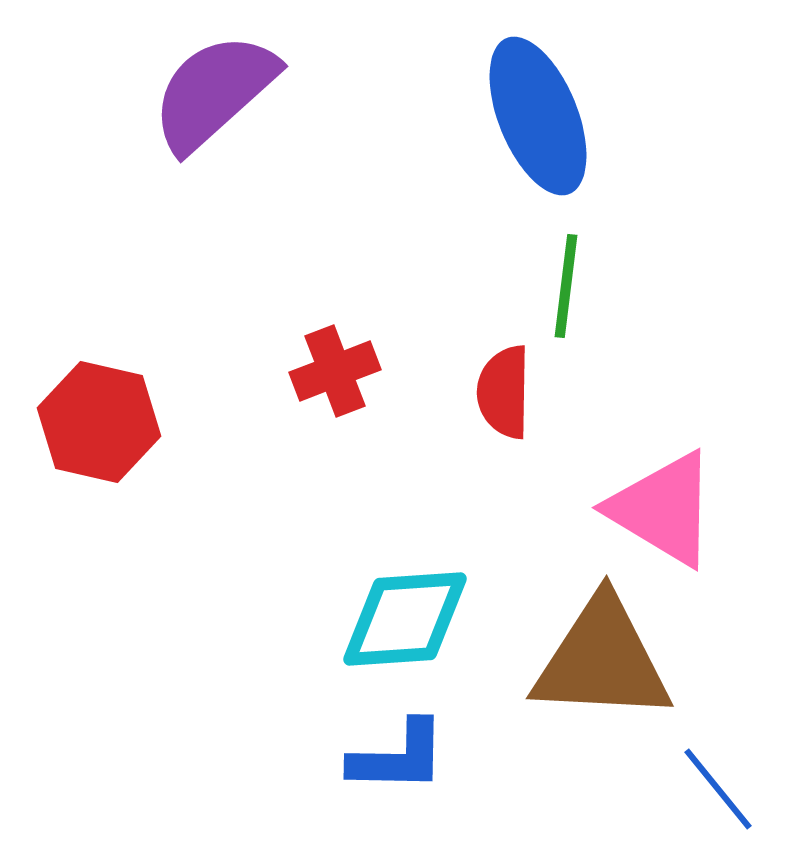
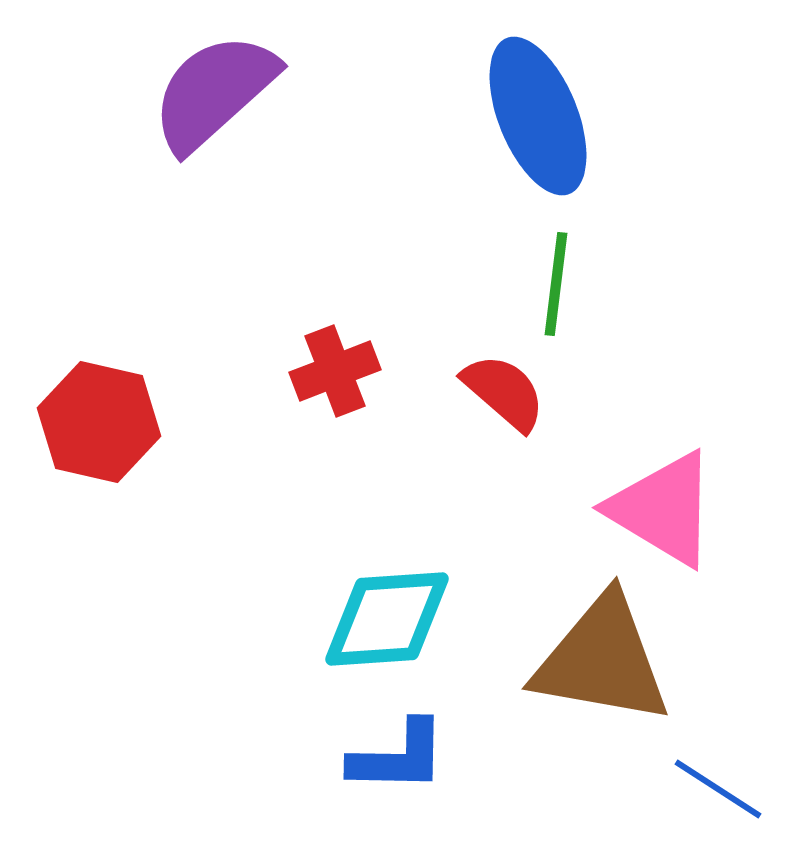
green line: moved 10 px left, 2 px up
red semicircle: rotated 130 degrees clockwise
cyan diamond: moved 18 px left
brown triangle: rotated 7 degrees clockwise
blue line: rotated 18 degrees counterclockwise
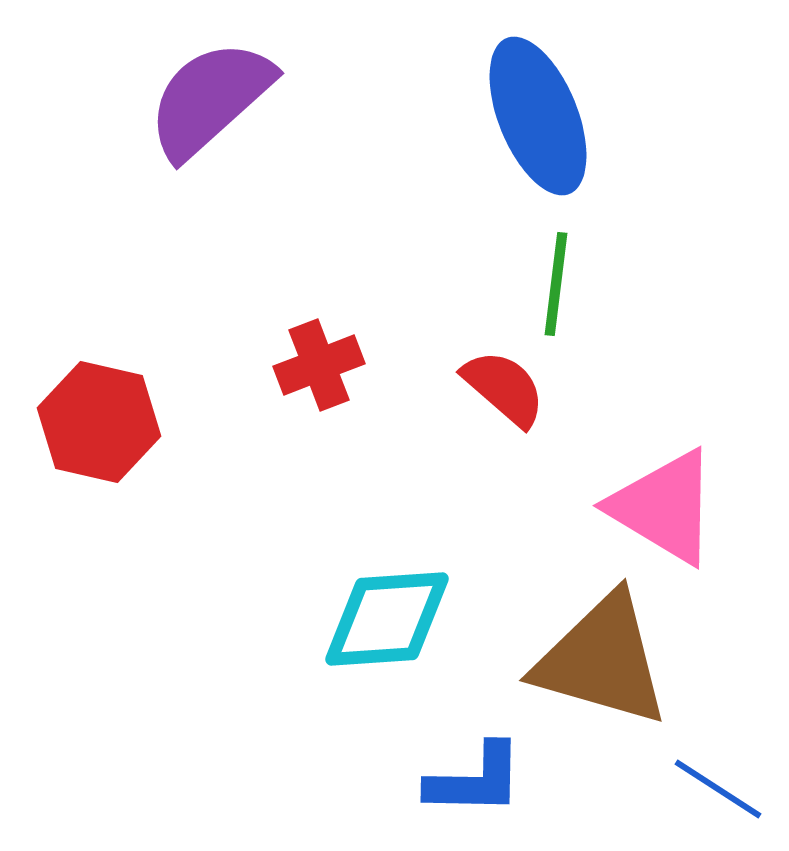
purple semicircle: moved 4 px left, 7 px down
red cross: moved 16 px left, 6 px up
red semicircle: moved 4 px up
pink triangle: moved 1 px right, 2 px up
brown triangle: rotated 6 degrees clockwise
blue L-shape: moved 77 px right, 23 px down
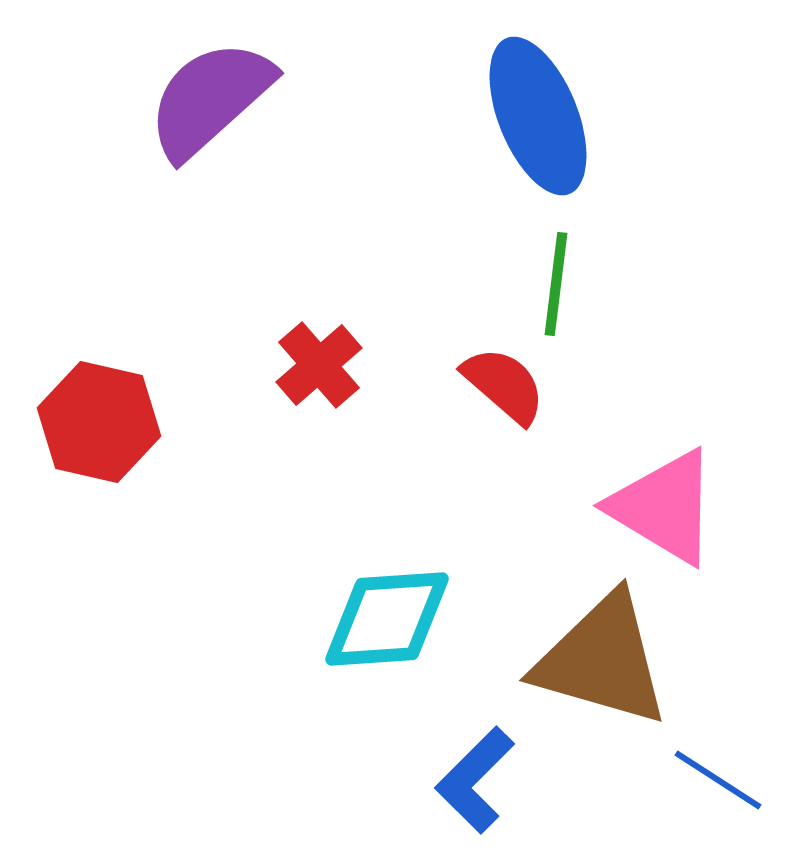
red cross: rotated 20 degrees counterclockwise
red semicircle: moved 3 px up
blue L-shape: rotated 134 degrees clockwise
blue line: moved 9 px up
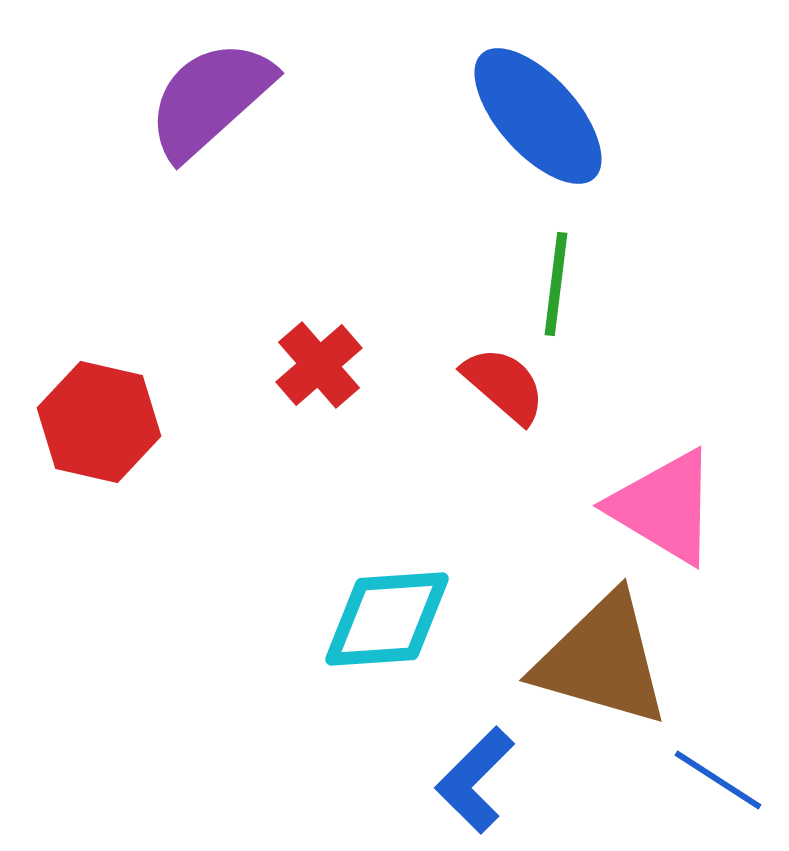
blue ellipse: rotated 20 degrees counterclockwise
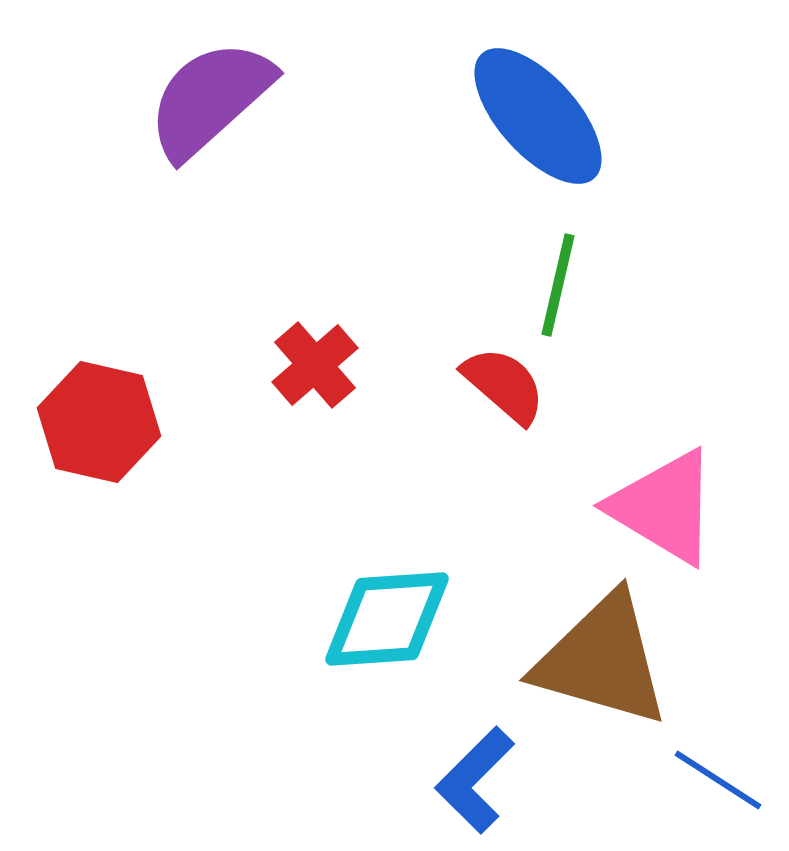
green line: moved 2 px right, 1 px down; rotated 6 degrees clockwise
red cross: moved 4 px left
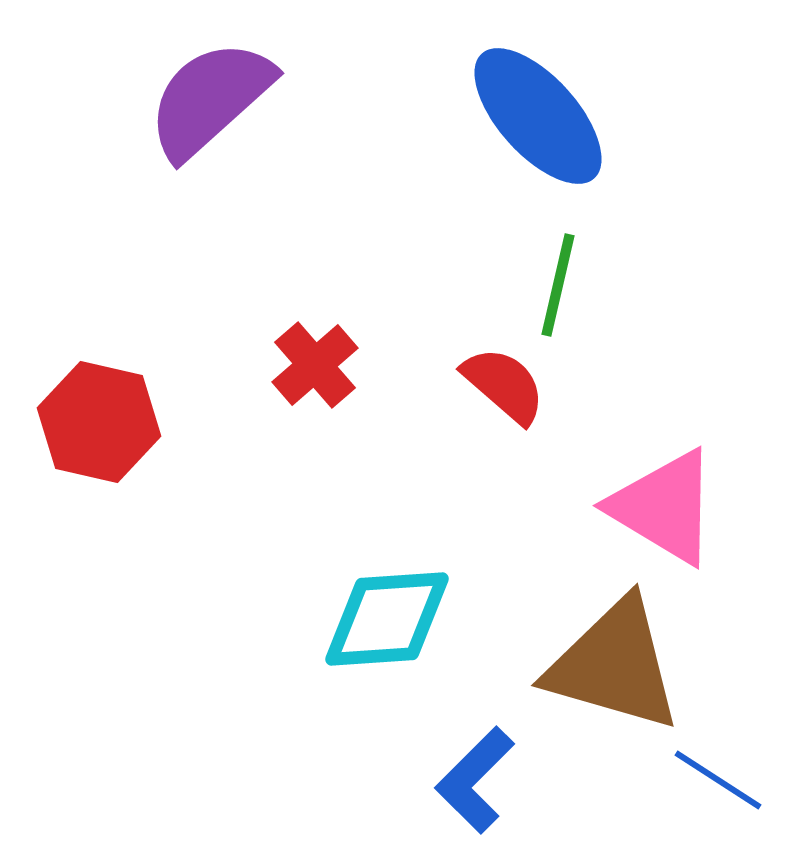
brown triangle: moved 12 px right, 5 px down
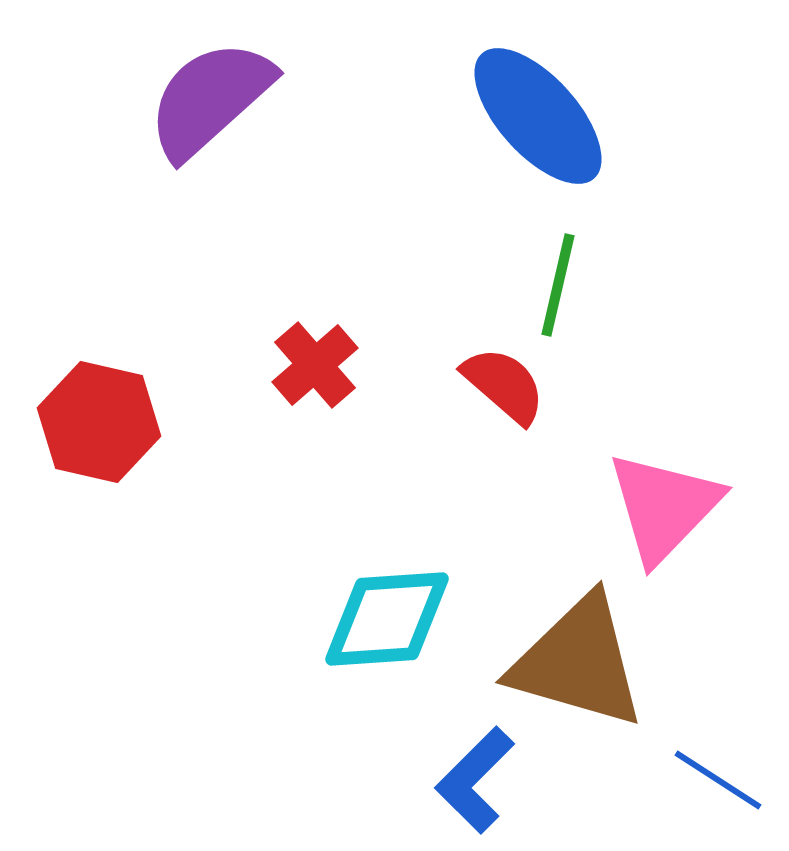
pink triangle: rotated 43 degrees clockwise
brown triangle: moved 36 px left, 3 px up
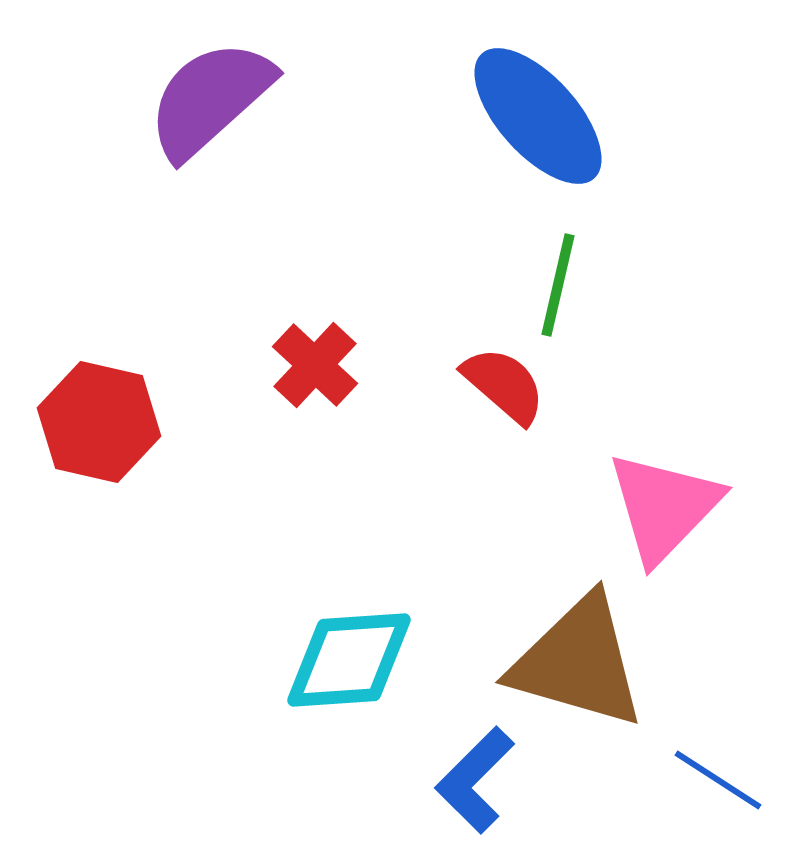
red cross: rotated 6 degrees counterclockwise
cyan diamond: moved 38 px left, 41 px down
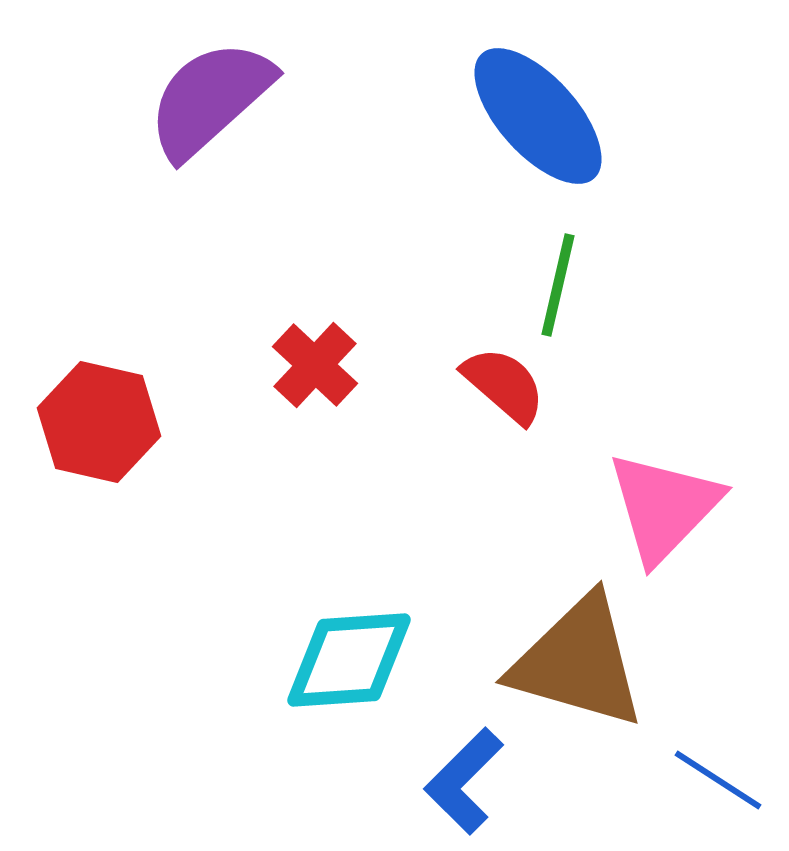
blue L-shape: moved 11 px left, 1 px down
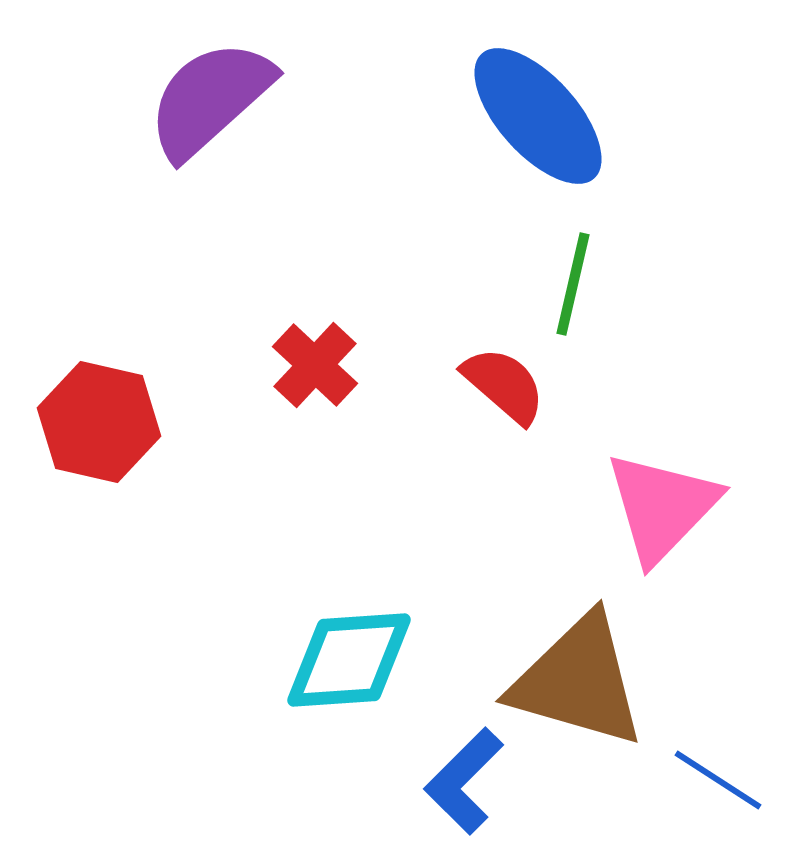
green line: moved 15 px right, 1 px up
pink triangle: moved 2 px left
brown triangle: moved 19 px down
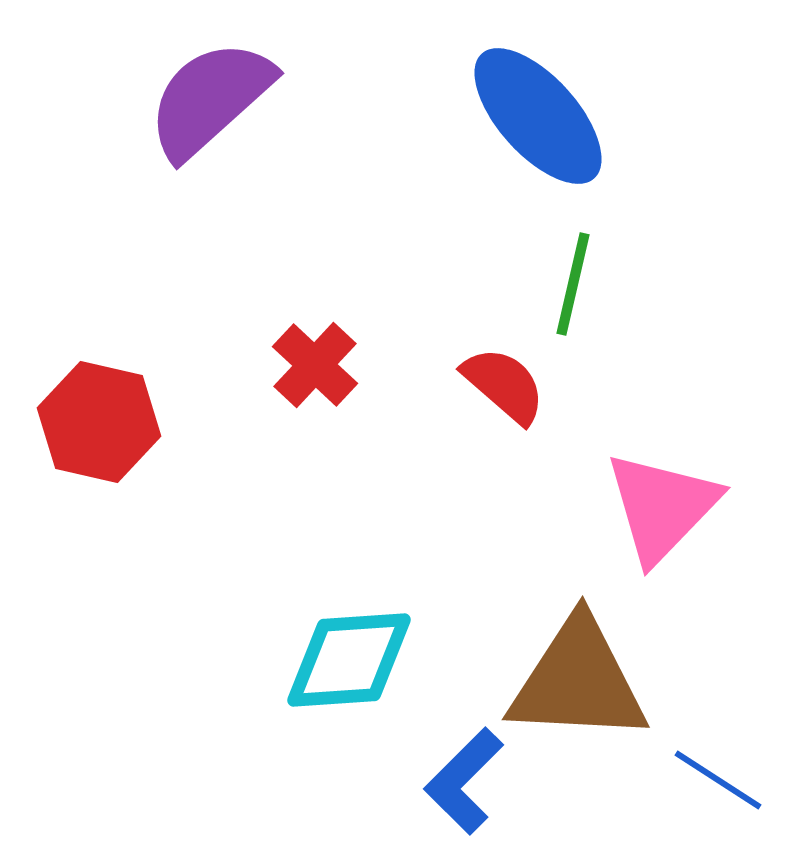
brown triangle: rotated 13 degrees counterclockwise
